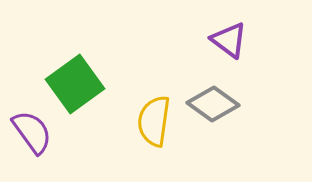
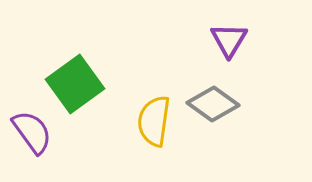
purple triangle: rotated 24 degrees clockwise
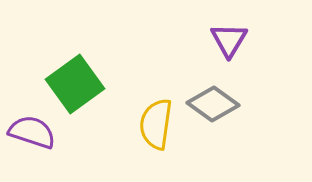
yellow semicircle: moved 2 px right, 3 px down
purple semicircle: rotated 36 degrees counterclockwise
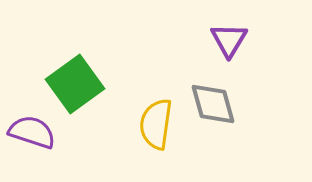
gray diamond: rotated 39 degrees clockwise
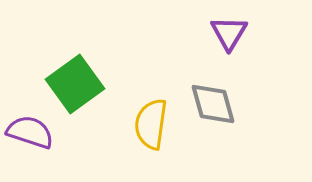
purple triangle: moved 7 px up
yellow semicircle: moved 5 px left
purple semicircle: moved 2 px left
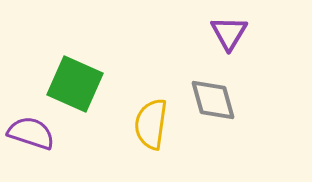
green square: rotated 30 degrees counterclockwise
gray diamond: moved 4 px up
purple semicircle: moved 1 px right, 1 px down
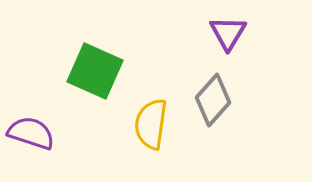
purple triangle: moved 1 px left
green square: moved 20 px right, 13 px up
gray diamond: rotated 57 degrees clockwise
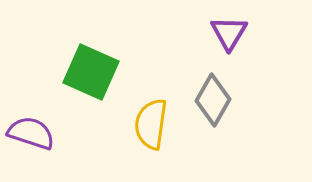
purple triangle: moved 1 px right
green square: moved 4 px left, 1 px down
gray diamond: rotated 12 degrees counterclockwise
